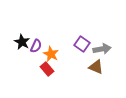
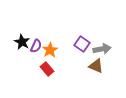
orange star: moved 1 px left, 4 px up; rotated 14 degrees clockwise
brown triangle: moved 1 px up
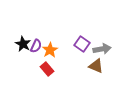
black star: moved 1 px right, 2 px down
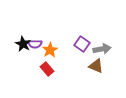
purple semicircle: moved 1 px left, 2 px up; rotated 64 degrees clockwise
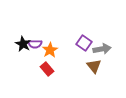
purple square: moved 2 px right, 1 px up
brown triangle: moved 2 px left; rotated 28 degrees clockwise
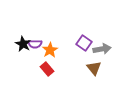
brown triangle: moved 2 px down
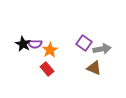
brown triangle: rotated 28 degrees counterclockwise
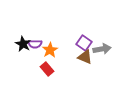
brown triangle: moved 9 px left, 11 px up
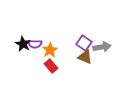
gray arrow: moved 2 px up
red rectangle: moved 4 px right, 3 px up
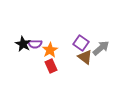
purple square: moved 3 px left
gray arrow: moved 1 px left, 1 px down; rotated 30 degrees counterclockwise
brown triangle: rotated 14 degrees clockwise
red rectangle: rotated 16 degrees clockwise
